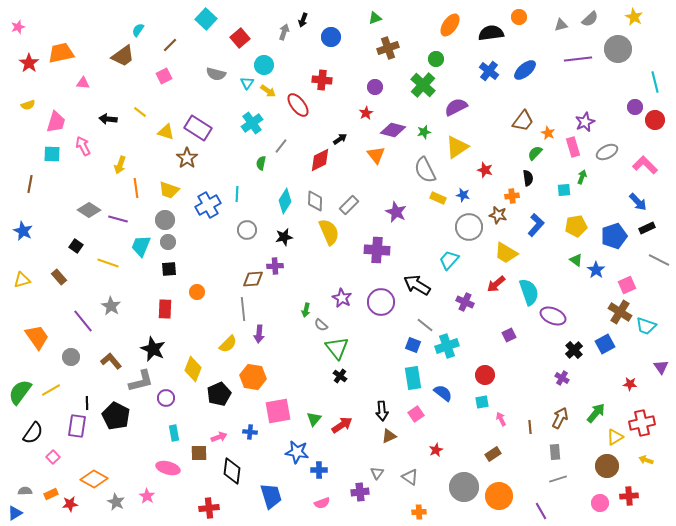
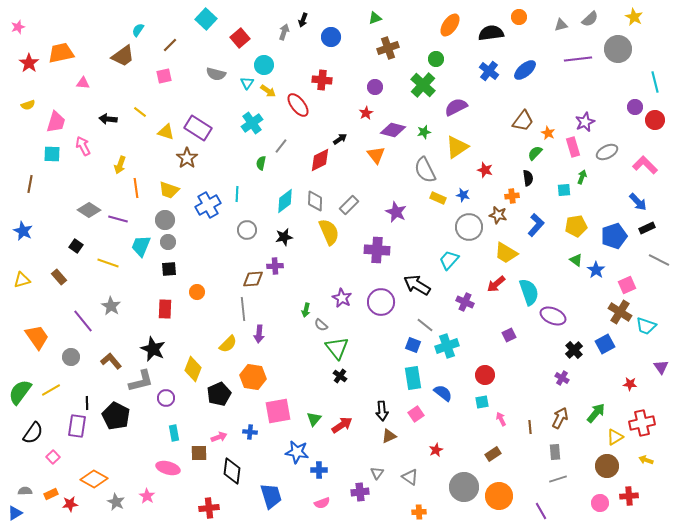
pink square at (164, 76): rotated 14 degrees clockwise
cyan diamond at (285, 201): rotated 20 degrees clockwise
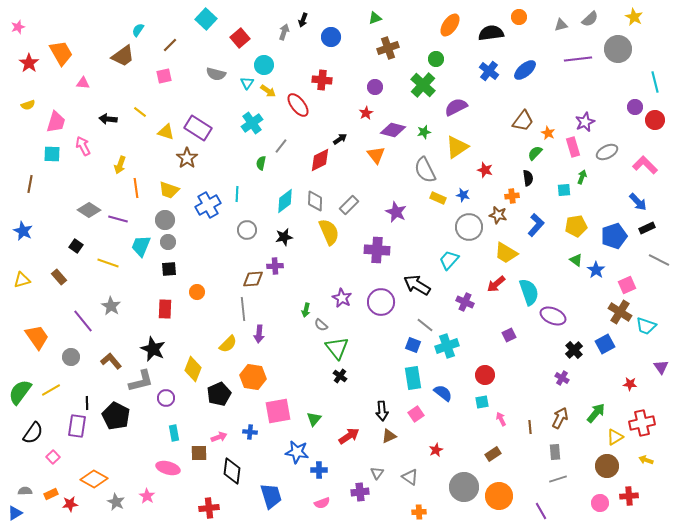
orange trapezoid at (61, 53): rotated 72 degrees clockwise
red arrow at (342, 425): moved 7 px right, 11 px down
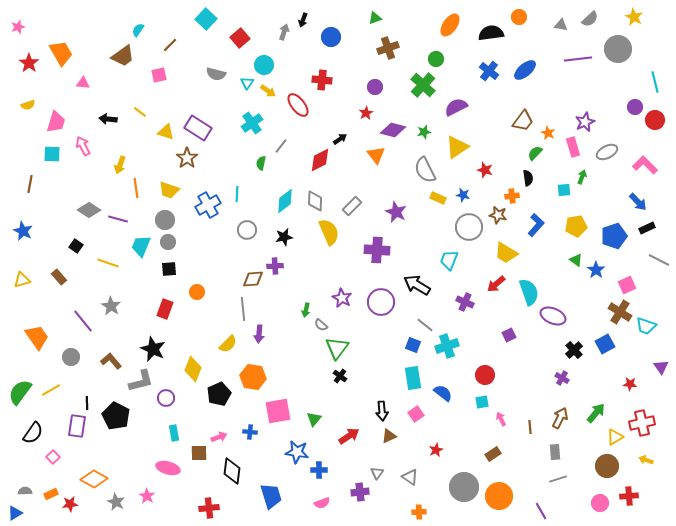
gray triangle at (561, 25): rotated 24 degrees clockwise
pink square at (164, 76): moved 5 px left, 1 px up
gray rectangle at (349, 205): moved 3 px right, 1 px down
cyan trapezoid at (449, 260): rotated 20 degrees counterclockwise
red rectangle at (165, 309): rotated 18 degrees clockwise
green triangle at (337, 348): rotated 15 degrees clockwise
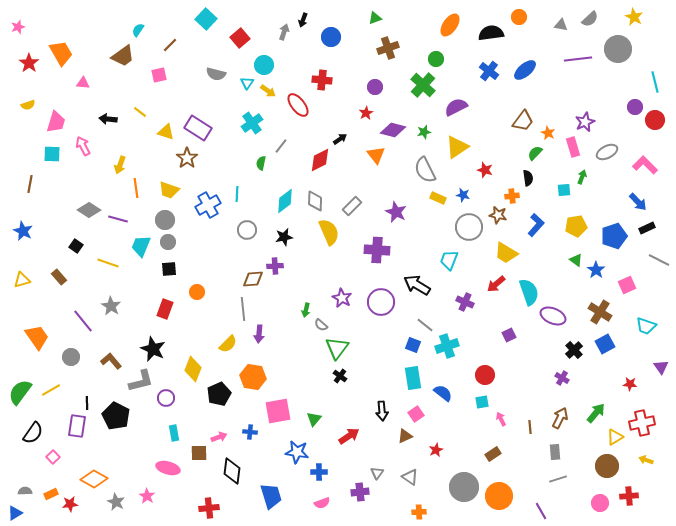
brown cross at (620, 312): moved 20 px left
brown triangle at (389, 436): moved 16 px right
blue cross at (319, 470): moved 2 px down
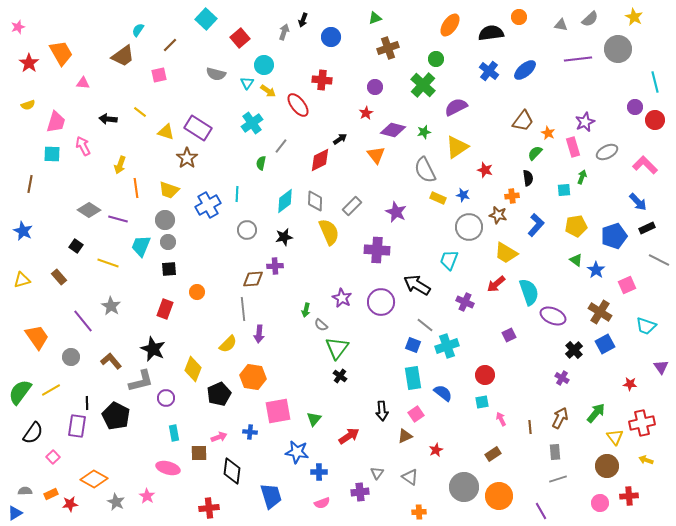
yellow triangle at (615, 437): rotated 36 degrees counterclockwise
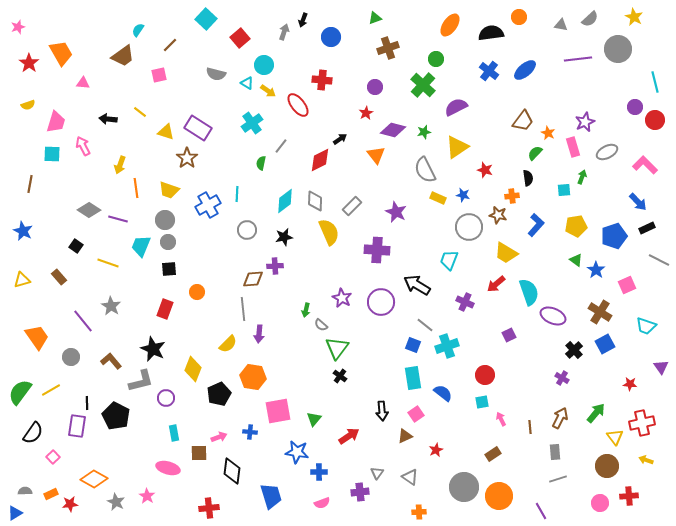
cyan triangle at (247, 83): rotated 32 degrees counterclockwise
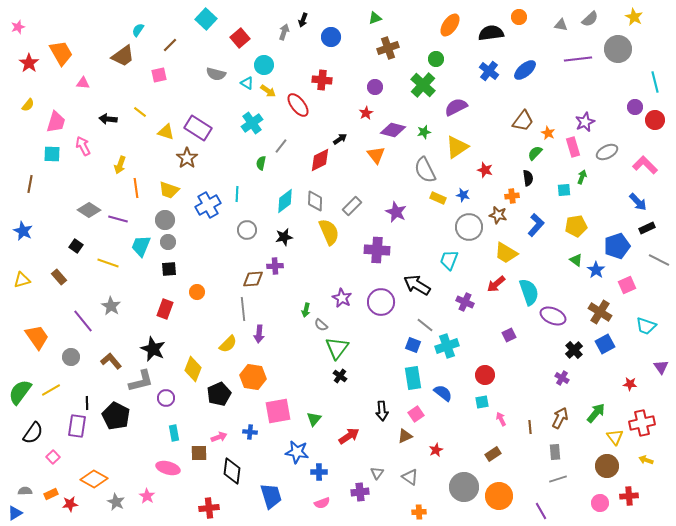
yellow semicircle at (28, 105): rotated 32 degrees counterclockwise
blue pentagon at (614, 236): moved 3 px right, 10 px down
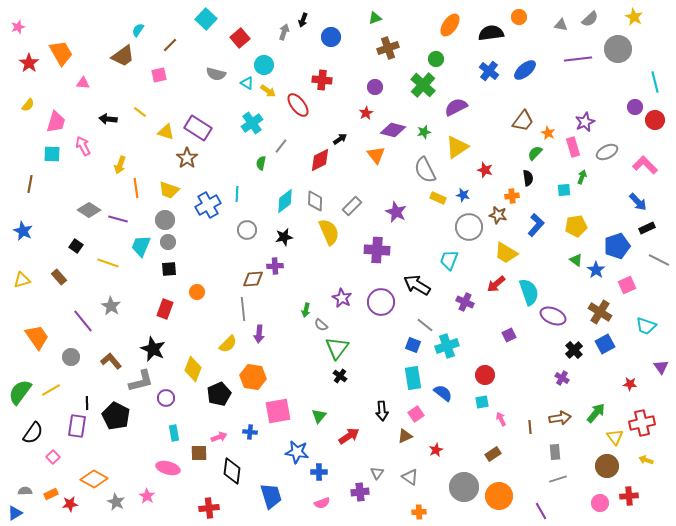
brown arrow at (560, 418): rotated 55 degrees clockwise
green triangle at (314, 419): moved 5 px right, 3 px up
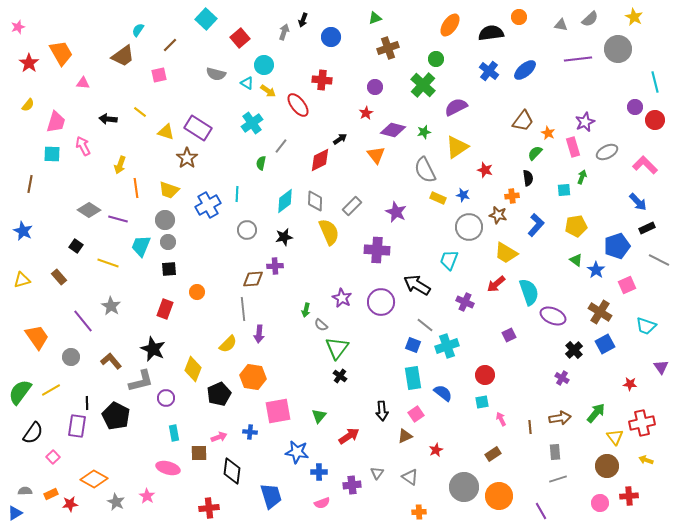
purple cross at (360, 492): moved 8 px left, 7 px up
